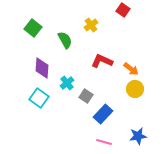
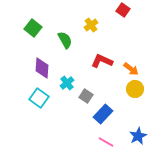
blue star: rotated 18 degrees counterclockwise
pink line: moved 2 px right; rotated 14 degrees clockwise
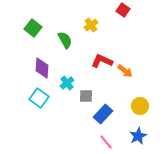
orange arrow: moved 6 px left, 2 px down
yellow circle: moved 5 px right, 17 px down
gray square: rotated 32 degrees counterclockwise
pink line: rotated 21 degrees clockwise
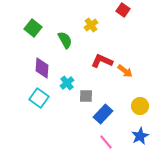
blue star: moved 2 px right
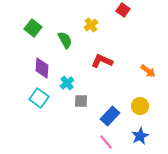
orange arrow: moved 23 px right
gray square: moved 5 px left, 5 px down
blue rectangle: moved 7 px right, 2 px down
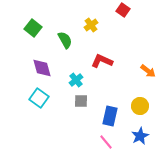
purple diamond: rotated 20 degrees counterclockwise
cyan cross: moved 9 px right, 3 px up
blue rectangle: rotated 30 degrees counterclockwise
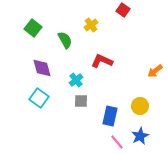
orange arrow: moved 7 px right; rotated 105 degrees clockwise
pink line: moved 11 px right
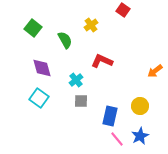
pink line: moved 3 px up
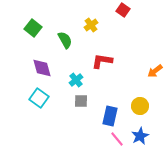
red L-shape: rotated 15 degrees counterclockwise
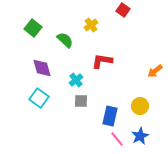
green semicircle: rotated 18 degrees counterclockwise
